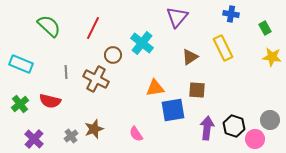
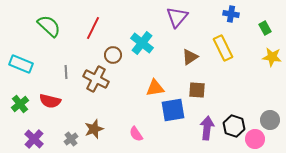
gray cross: moved 3 px down
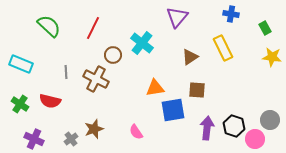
green cross: rotated 18 degrees counterclockwise
pink semicircle: moved 2 px up
purple cross: rotated 18 degrees counterclockwise
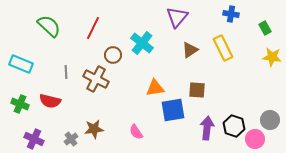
brown triangle: moved 7 px up
green cross: rotated 12 degrees counterclockwise
brown star: rotated 12 degrees clockwise
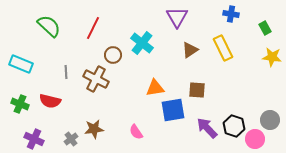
purple triangle: rotated 10 degrees counterclockwise
purple arrow: rotated 50 degrees counterclockwise
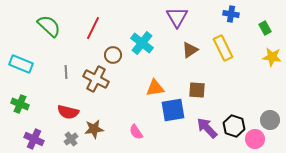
red semicircle: moved 18 px right, 11 px down
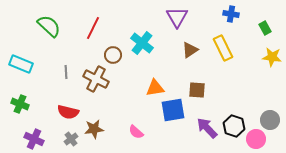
pink semicircle: rotated 14 degrees counterclockwise
pink circle: moved 1 px right
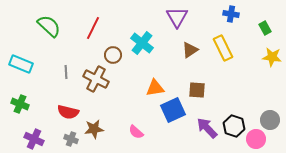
blue square: rotated 15 degrees counterclockwise
gray cross: rotated 32 degrees counterclockwise
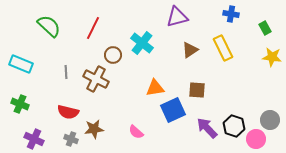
purple triangle: rotated 45 degrees clockwise
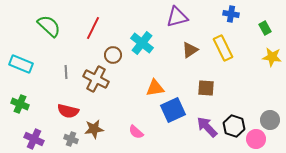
brown square: moved 9 px right, 2 px up
red semicircle: moved 1 px up
purple arrow: moved 1 px up
